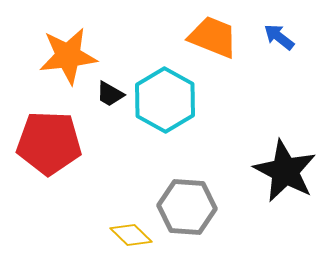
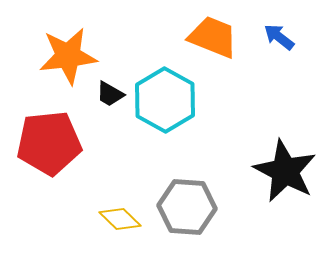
red pentagon: rotated 8 degrees counterclockwise
yellow diamond: moved 11 px left, 16 px up
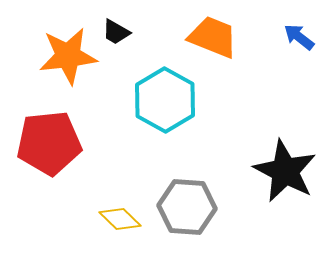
blue arrow: moved 20 px right
black trapezoid: moved 6 px right, 62 px up
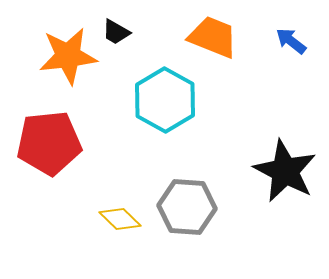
blue arrow: moved 8 px left, 4 px down
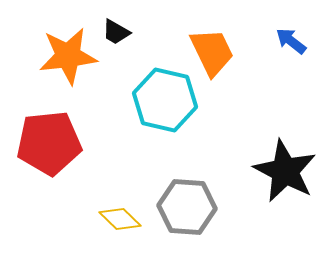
orange trapezoid: moved 1 px left, 15 px down; rotated 42 degrees clockwise
cyan hexagon: rotated 16 degrees counterclockwise
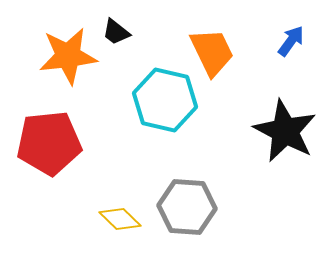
black trapezoid: rotated 8 degrees clockwise
blue arrow: rotated 88 degrees clockwise
black star: moved 40 px up
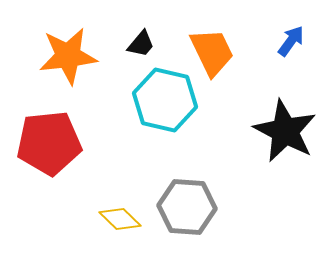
black trapezoid: moved 25 px right, 12 px down; rotated 88 degrees counterclockwise
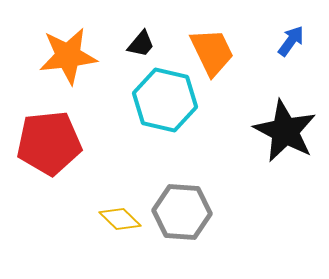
gray hexagon: moved 5 px left, 5 px down
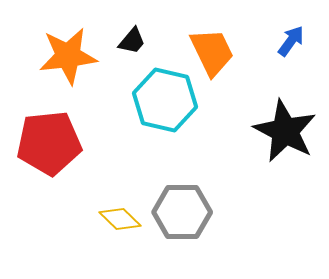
black trapezoid: moved 9 px left, 3 px up
gray hexagon: rotated 4 degrees counterclockwise
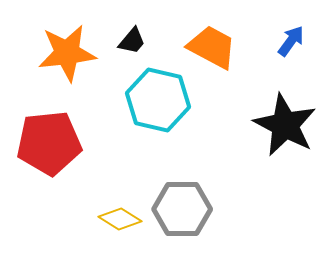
orange trapezoid: moved 5 px up; rotated 36 degrees counterclockwise
orange star: moved 1 px left, 3 px up
cyan hexagon: moved 7 px left
black star: moved 6 px up
gray hexagon: moved 3 px up
yellow diamond: rotated 12 degrees counterclockwise
